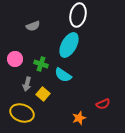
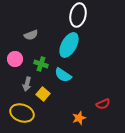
gray semicircle: moved 2 px left, 9 px down
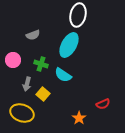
gray semicircle: moved 2 px right
pink circle: moved 2 px left, 1 px down
orange star: rotated 16 degrees counterclockwise
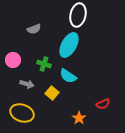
gray semicircle: moved 1 px right, 6 px up
green cross: moved 3 px right
cyan semicircle: moved 5 px right, 1 px down
gray arrow: rotated 88 degrees counterclockwise
yellow square: moved 9 px right, 1 px up
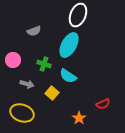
white ellipse: rotated 10 degrees clockwise
gray semicircle: moved 2 px down
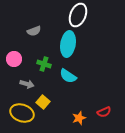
cyan ellipse: moved 1 px left, 1 px up; rotated 20 degrees counterclockwise
pink circle: moved 1 px right, 1 px up
yellow square: moved 9 px left, 9 px down
red semicircle: moved 1 px right, 8 px down
orange star: rotated 16 degrees clockwise
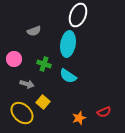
yellow ellipse: rotated 25 degrees clockwise
